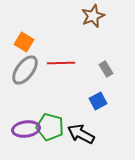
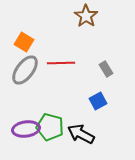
brown star: moved 7 px left; rotated 15 degrees counterclockwise
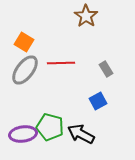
purple ellipse: moved 3 px left, 5 px down
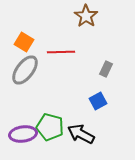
red line: moved 11 px up
gray rectangle: rotated 56 degrees clockwise
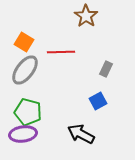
green pentagon: moved 22 px left, 15 px up
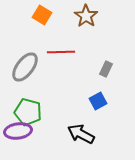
orange square: moved 18 px right, 27 px up
gray ellipse: moved 3 px up
purple ellipse: moved 5 px left, 3 px up
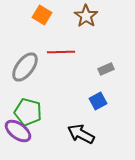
gray rectangle: rotated 42 degrees clockwise
purple ellipse: rotated 44 degrees clockwise
